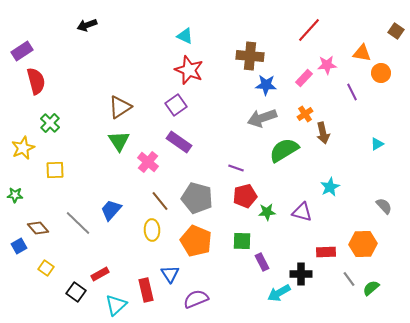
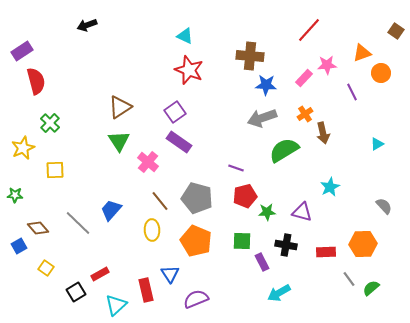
orange triangle at (362, 53): rotated 30 degrees counterclockwise
purple square at (176, 105): moved 1 px left, 7 px down
black cross at (301, 274): moved 15 px left, 29 px up; rotated 10 degrees clockwise
black square at (76, 292): rotated 24 degrees clockwise
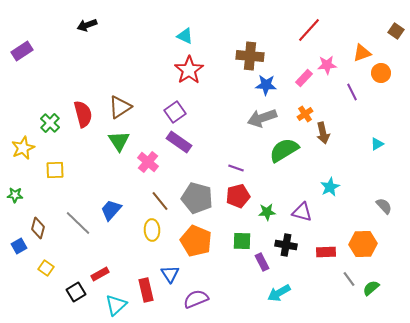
red star at (189, 70): rotated 16 degrees clockwise
red semicircle at (36, 81): moved 47 px right, 33 px down
red pentagon at (245, 196): moved 7 px left
brown diamond at (38, 228): rotated 55 degrees clockwise
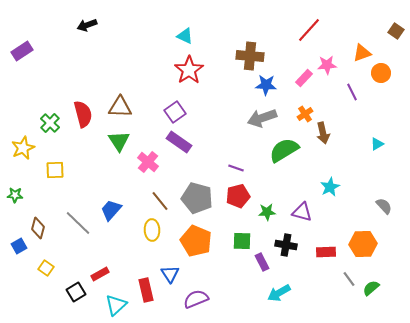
brown triangle at (120, 107): rotated 35 degrees clockwise
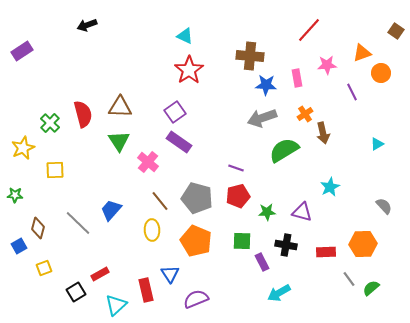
pink rectangle at (304, 78): moved 7 px left; rotated 54 degrees counterclockwise
yellow square at (46, 268): moved 2 px left; rotated 35 degrees clockwise
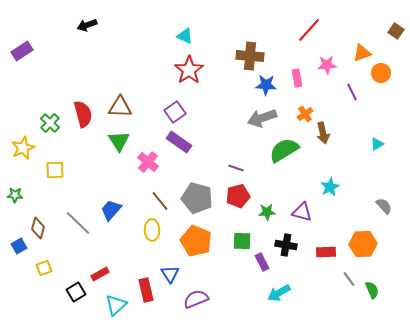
green semicircle at (371, 288): moved 1 px right, 2 px down; rotated 108 degrees clockwise
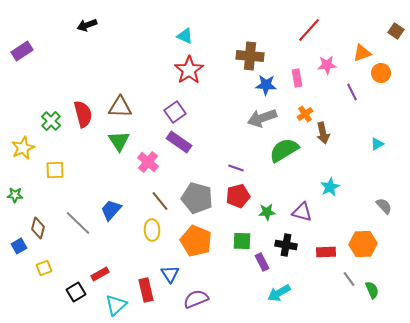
green cross at (50, 123): moved 1 px right, 2 px up
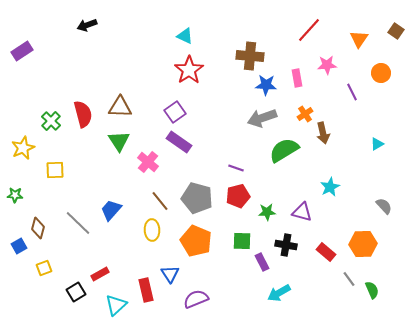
orange triangle at (362, 53): moved 3 px left, 14 px up; rotated 36 degrees counterclockwise
red rectangle at (326, 252): rotated 42 degrees clockwise
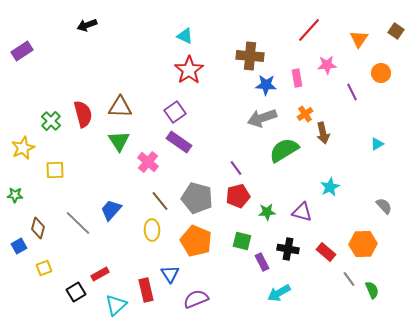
purple line at (236, 168): rotated 35 degrees clockwise
green square at (242, 241): rotated 12 degrees clockwise
black cross at (286, 245): moved 2 px right, 4 px down
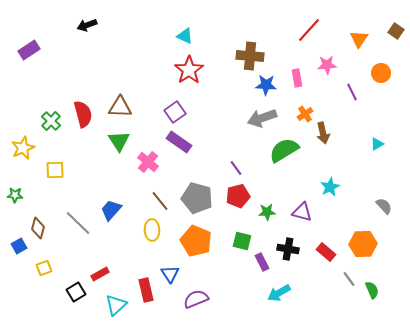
purple rectangle at (22, 51): moved 7 px right, 1 px up
